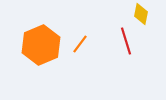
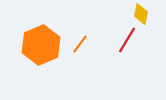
red line: moved 1 px right, 1 px up; rotated 48 degrees clockwise
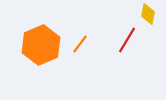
yellow diamond: moved 7 px right
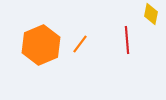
yellow diamond: moved 3 px right
red line: rotated 36 degrees counterclockwise
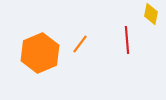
orange hexagon: moved 1 px left, 8 px down
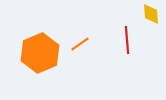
yellow diamond: rotated 15 degrees counterclockwise
orange line: rotated 18 degrees clockwise
